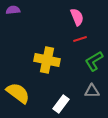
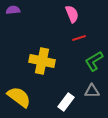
pink semicircle: moved 5 px left, 3 px up
red line: moved 1 px left, 1 px up
yellow cross: moved 5 px left, 1 px down
yellow semicircle: moved 1 px right, 4 px down
white rectangle: moved 5 px right, 2 px up
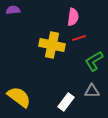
pink semicircle: moved 1 px right, 3 px down; rotated 30 degrees clockwise
yellow cross: moved 10 px right, 16 px up
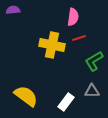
yellow semicircle: moved 7 px right, 1 px up
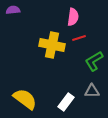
yellow semicircle: moved 1 px left, 3 px down
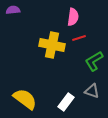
gray triangle: rotated 21 degrees clockwise
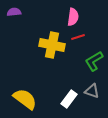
purple semicircle: moved 1 px right, 2 px down
red line: moved 1 px left, 1 px up
white rectangle: moved 3 px right, 3 px up
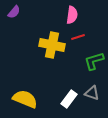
purple semicircle: rotated 136 degrees clockwise
pink semicircle: moved 1 px left, 2 px up
green L-shape: rotated 15 degrees clockwise
gray triangle: moved 2 px down
yellow semicircle: rotated 15 degrees counterclockwise
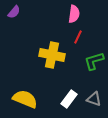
pink semicircle: moved 2 px right, 1 px up
red line: rotated 48 degrees counterclockwise
yellow cross: moved 10 px down
gray triangle: moved 2 px right, 6 px down
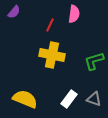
red line: moved 28 px left, 12 px up
